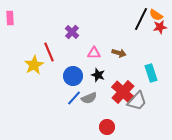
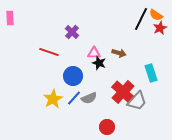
red star: moved 1 px down; rotated 16 degrees counterclockwise
red line: rotated 48 degrees counterclockwise
yellow star: moved 19 px right, 34 px down
black star: moved 1 px right, 12 px up
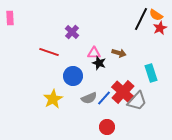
blue line: moved 30 px right
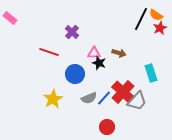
pink rectangle: rotated 48 degrees counterclockwise
blue circle: moved 2 px right, 2 px up
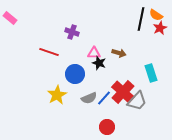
black line: rotated 15 degrees counterclockwise
purple cross: rotated 24 degrees counterclockwise
yellow star: moved 4 px right, 4 px up
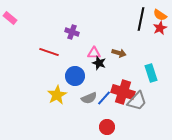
orange semicircle: moved 4 px right
blue circle: moved 2 px down
red cross: rotated 25 degrees counterclockwise
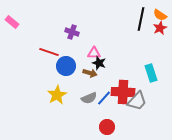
pink rectangle: moved 2 px right, 4 px down
brown arrow: moved 29 px left, 20 px down
blue circle: moved 9 px left, 10 px up
red cross: rotated 15 degrees counterclockwise
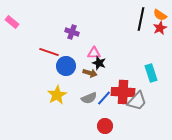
red circle: moved 2 px left, 1 px up
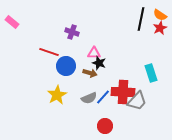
blue line: moved 1 px left, 1 px up
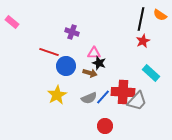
red star: moved 17 px left, 13 px down
cyan rectangle: rotated 30 degrees counterclockwise
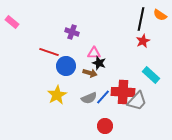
cyan rectangle: moved 2 px down
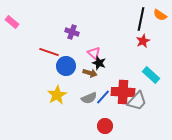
pink triangle: rotated 40 degrees clockwise
